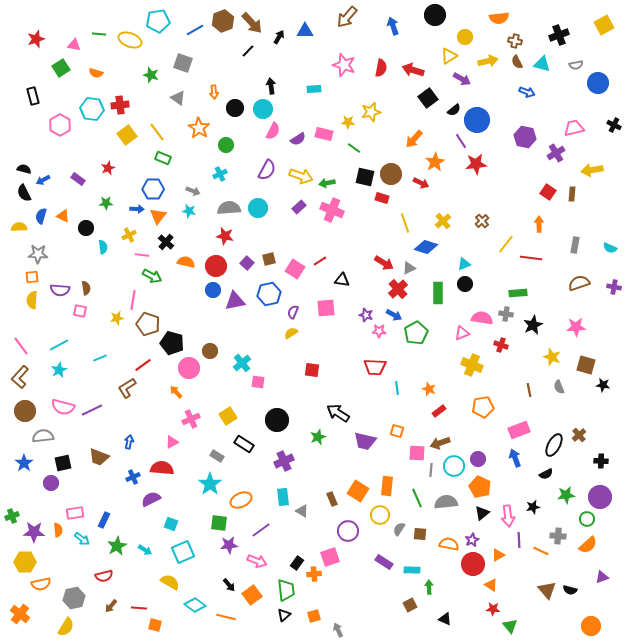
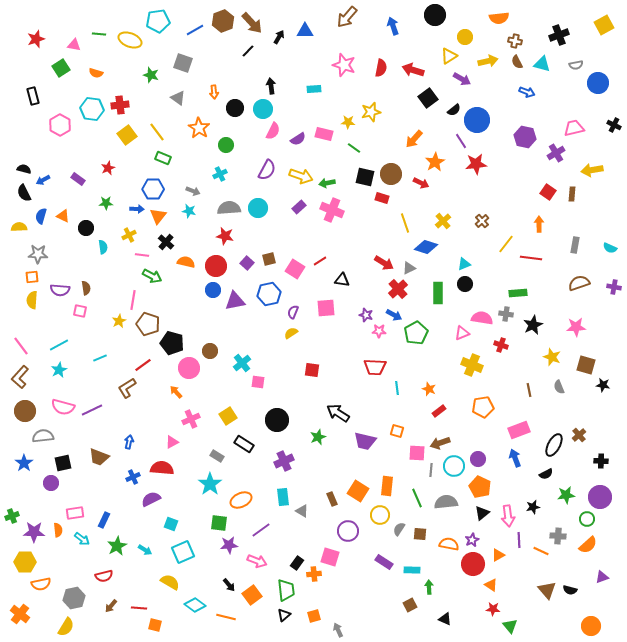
yellow star at (117, 318): moved 2 px right, 3 px down; rotated 16 degrees counterclockwise
pink square at (330, 557): rotated 36 degrees clockwise
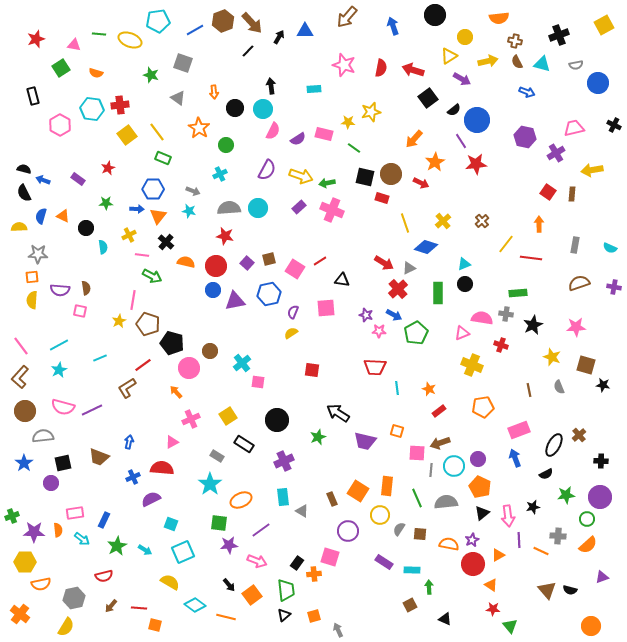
blue arrow at (43, 180): rotated 48 degrees clockwise
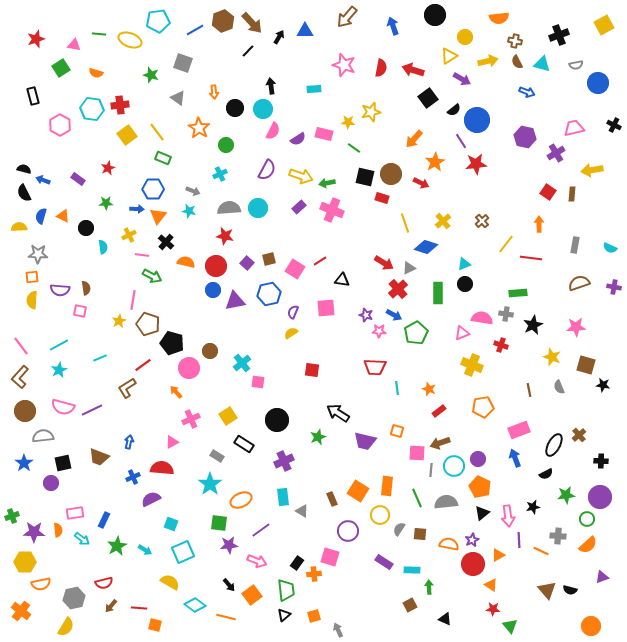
red semicircle at (104, 576): moved 7 px down
orange cross at (20, 614): moved 1 px right, 3 px up
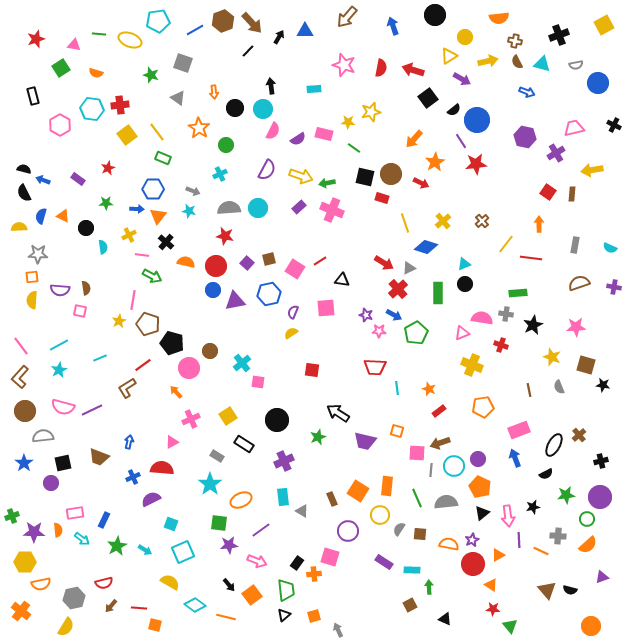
black cross at (601, 461): rotated 16 degrees counterclockwise
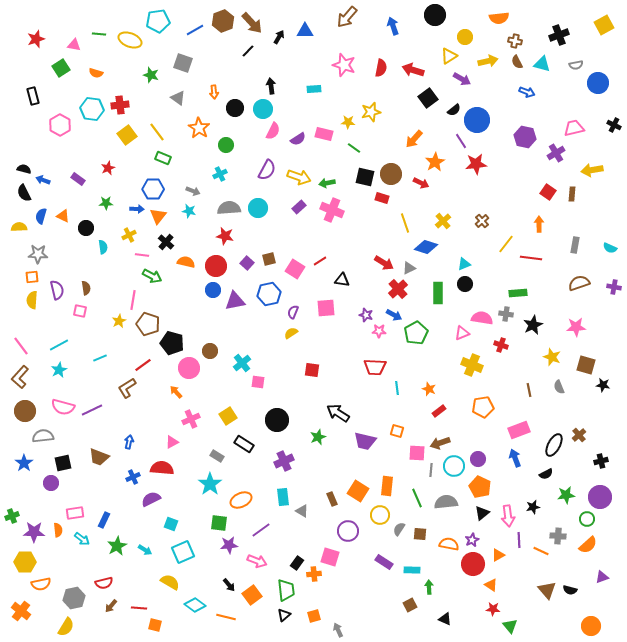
yellow arrow at (301, 176): moved 2 px left, 1 px down
purple semicircle at (60, 290): moved 3 px left; rotated 108 degrees counterclockwise
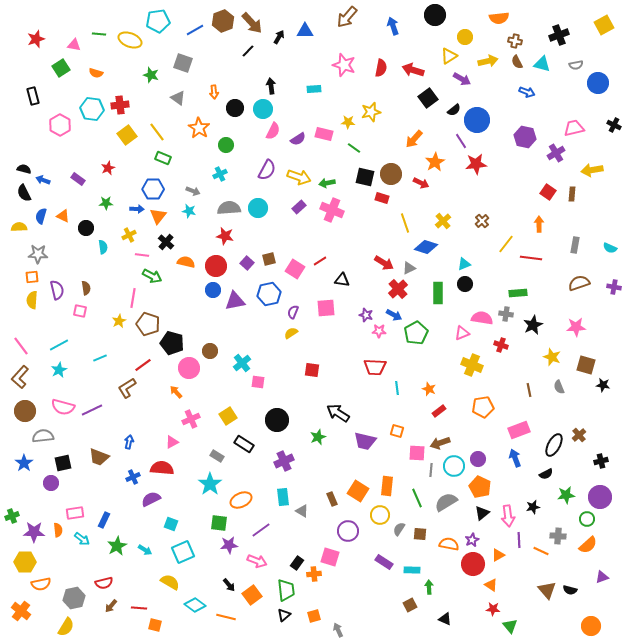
pink line at (133, 300): moved 2 px up
gray semicircle at (446, 502): rotated 25 degrees counterclockwise
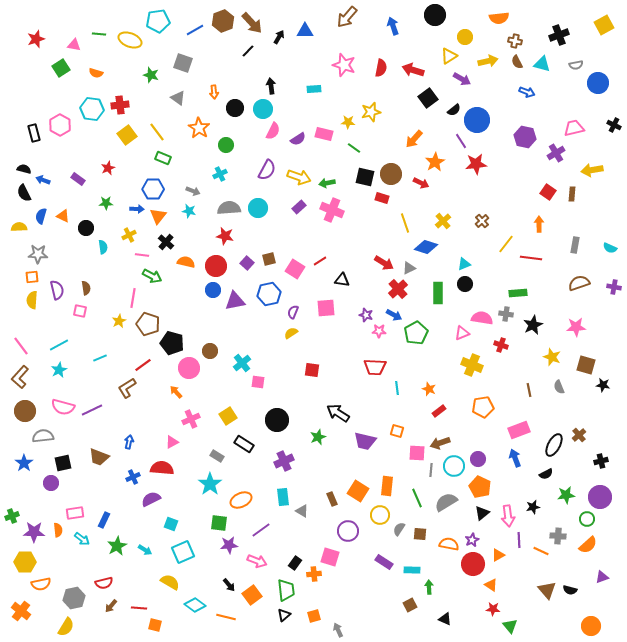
black rectangle at (33, 96): moved 1 px right, 37 px down
black rectangle at (297, 563): moved 2 px left
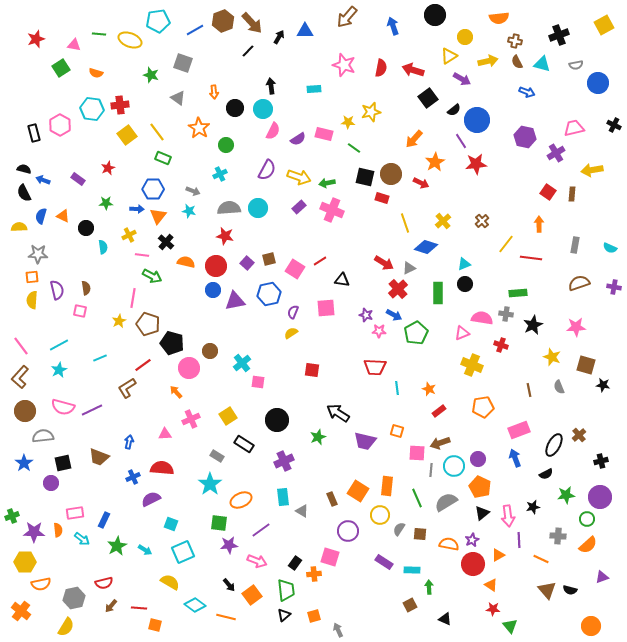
pink triangle at (172, 442): moved 7 px left, 8 px up; rotated 24 degrees clockwise
orange line at (541, 551): moved 8 px down
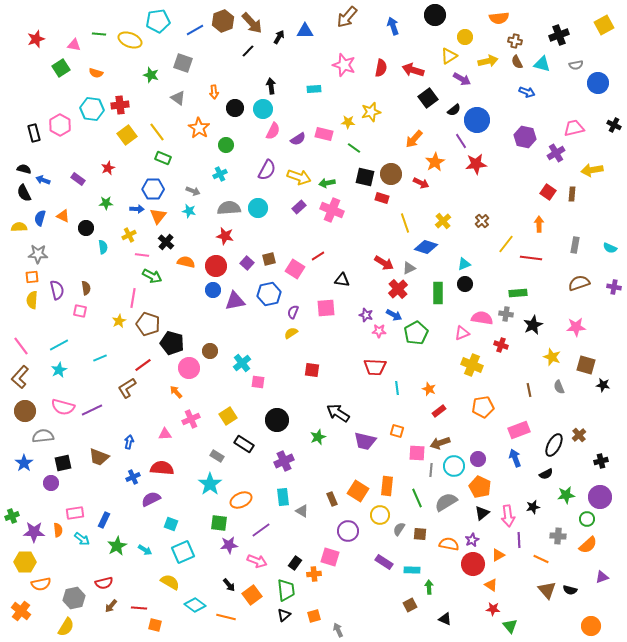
blue semicircle at (41, 216): moved 1 px left, 2 px down
red line at (320, 261): moved 2 px left, 5 px up
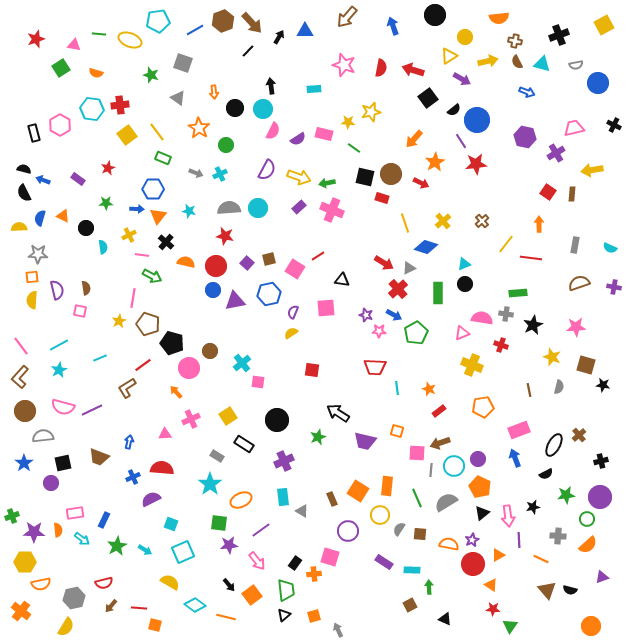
gray arrow at (193, 191): moved 3 px right, 18 px up
gray semicircle at (559, 387): rotated 144 degrees counterclockwise
pink arrow at (257, 561): rotated 30 degrees clockwise
green triangle at (510, 626): rotated 14 degrees clockwise
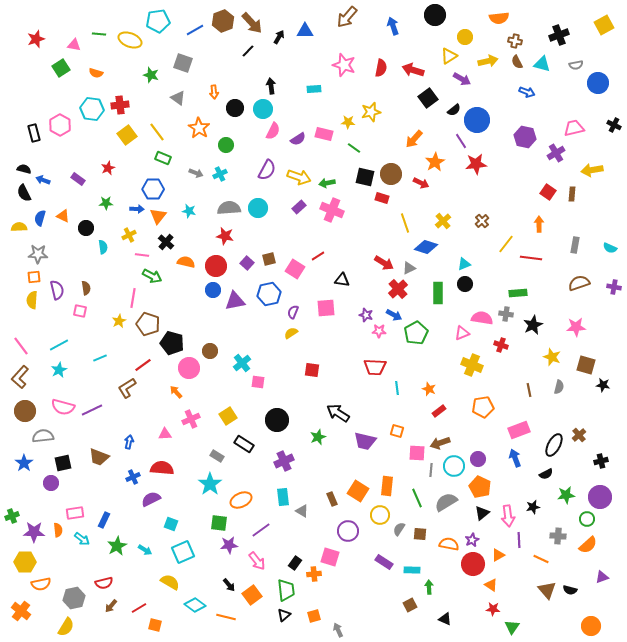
orange square at (32, 277): moved 2 px right
red line at (139, 608): rotated 35 degrees counterclockwise
green triangle at (510, 626): moved 2 px right, 1 px down
